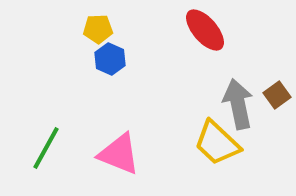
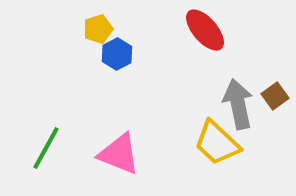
yellow pentagon: rotated 16 degrees counterclockwise
blue hexagon: moved 7 px right, 5 px up; rotated 8 degrees clockwise
brown square: moved 2 px left, 1 px down
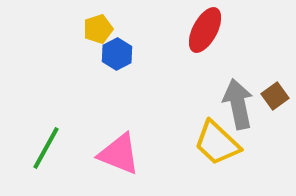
red ellipse: rotated 69 degrees clockwise
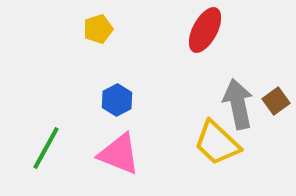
blue hexagon: moved 46 px down
brown square: moved 1 px right, 5 px down
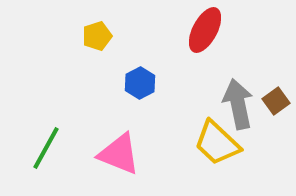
yellow pentagon: moved 1 px left, 7 px down
blue hexagon: moved 23 px right, 17 px up
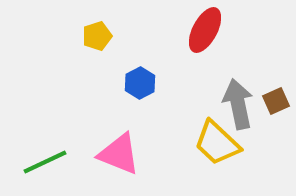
brown square: rotated 12 degrees clockwise
green line: moved 1 px left, 14 px down; rotated 36 degrees clockwise
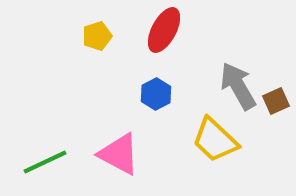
red ellipse: moved 41 px left
blue hexagon: moved 16 px right, 11 px down
gray arrow: moved 18 px up; rotated 18 degrees counterclockwise
yellow trapezoid: moved 2 px left, 3 px up
pink triangle: rotated 6 degrees clockwise
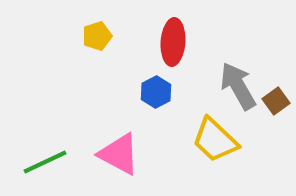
red ellipse: moved 9 px right, 12 px down; rotated 24 degrees counterclockwise
blue hexagon: moved 2 px up
brown square: rotated 12 degrees counterclockwise
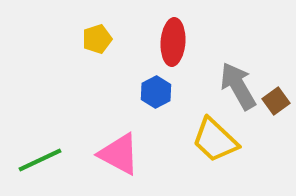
yellow pentagon: moved 3 px down
green line: moved 5 px left, 2 px up
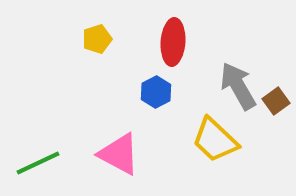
green line: moved 2 px left, 3 px down
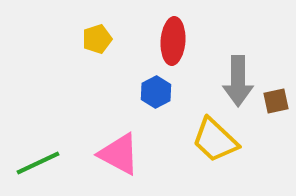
red ellipse: moved 1 px up
gray arrow: moved 5 px up; rotated 150 degrees counterclockwise
brown square: rotated 24 degrees clockwise
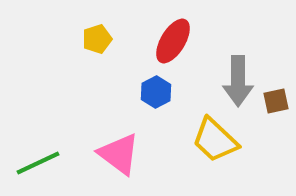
red ellipse: rotated 27 degrees clockwise
pink triangle: rotated 9 degrees clockwise
